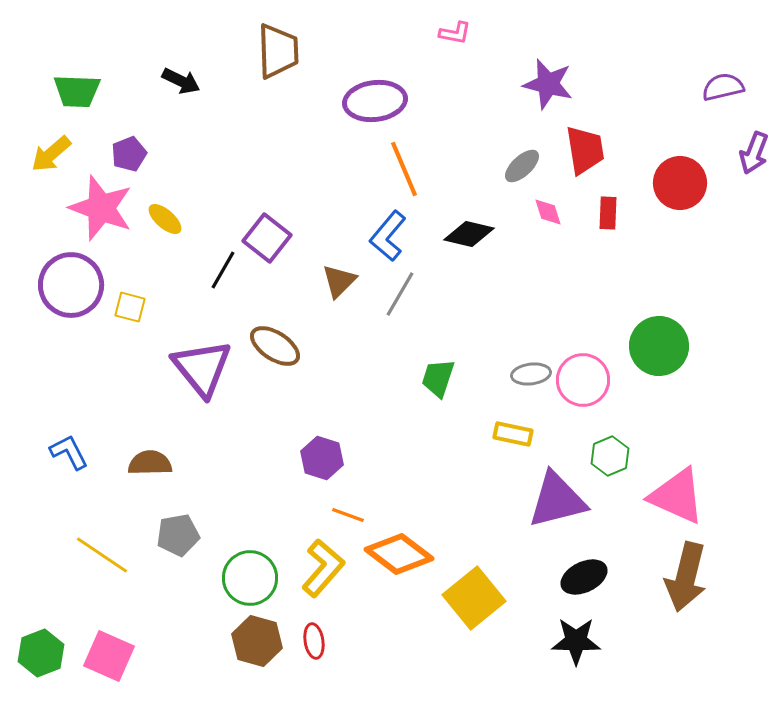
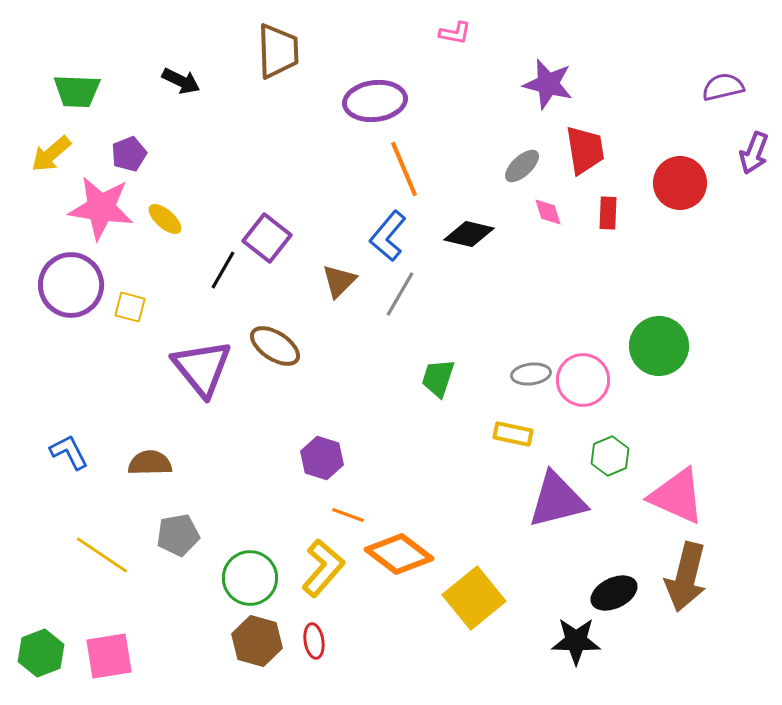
pink star at (101, 208): rotated 12 degrees counterclockwise
black ellipse at (584, 577): moved 30 px right, 16 px down
pink square at (109, 656): rotated 33 degrees counterclockwise
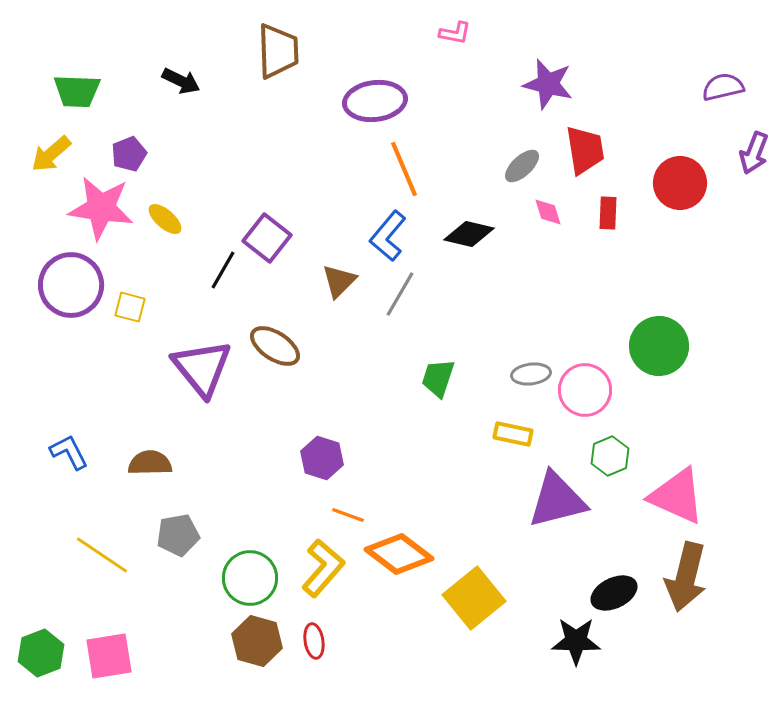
pink circle at (583, 380): moved 2 px right, 10 px down
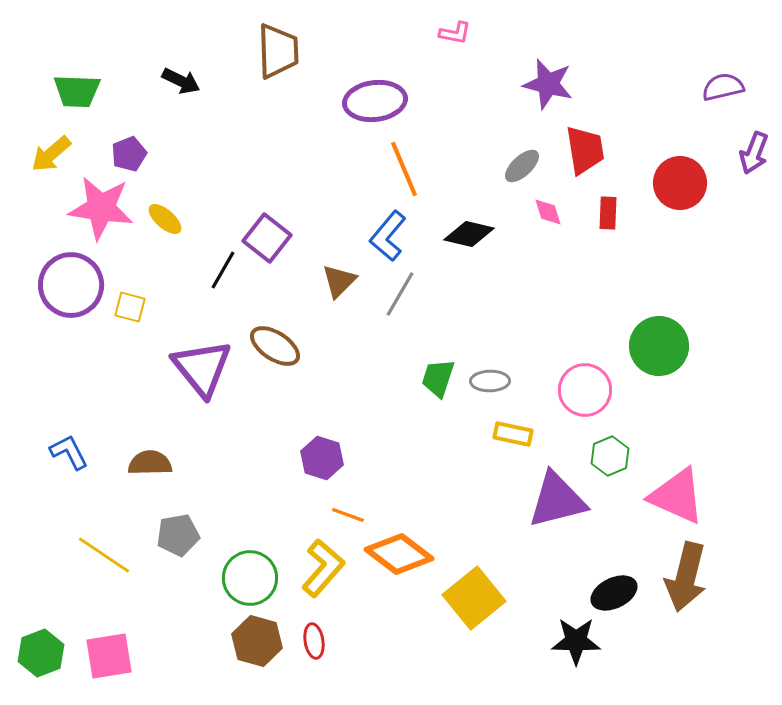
gray ellipse at (531, 374): moved 41 px left, 7 px down; rotated 6 degrees clockwise
yellow line at (102, 555): moved 2 px right
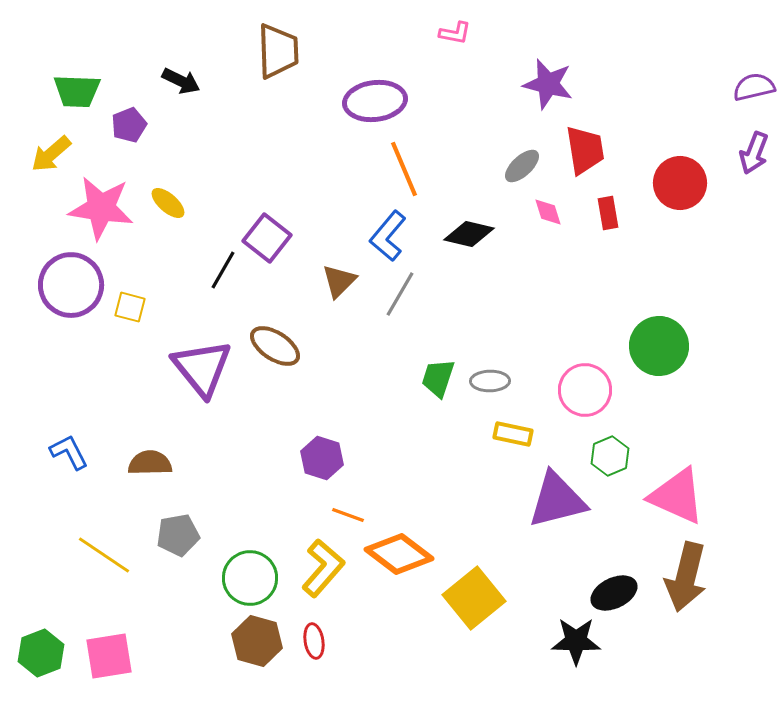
purple semicircle at (723, 87): moved 31 px right
purple pentagon at (129, 154): moved 29 px up
red rectangle at (608, 213): rotated 12 degrees counterclockwise
yellow ellipse at (165, 219): moved 3 px right, 16 px up
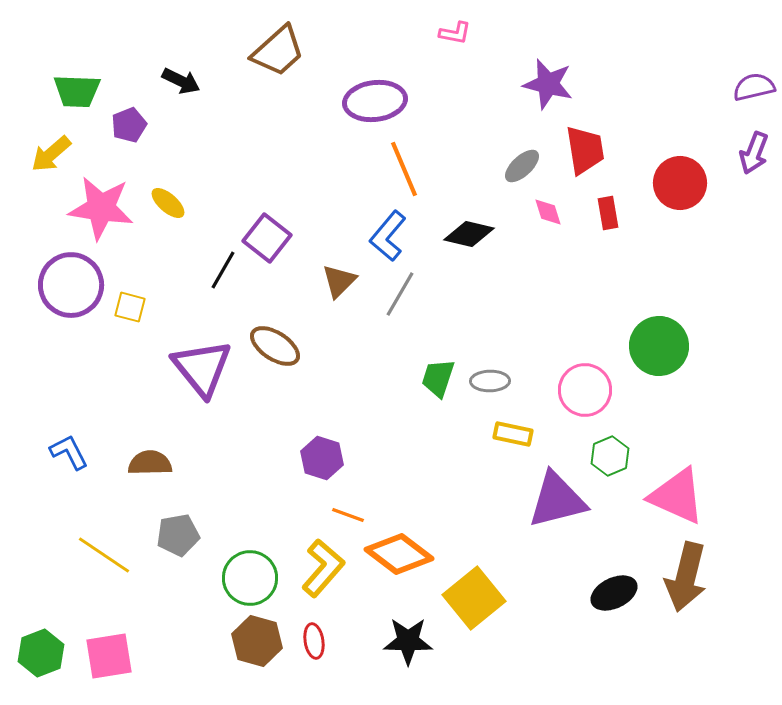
brown trapezoid at (278, 51): rotated 50 degrees clockwise
black star at (576, 641): moved 168 px left
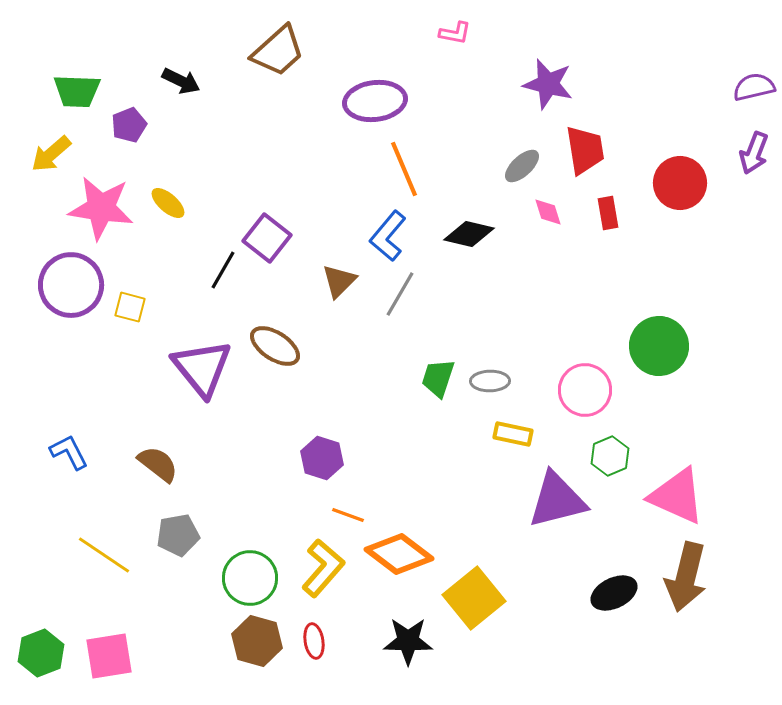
brown semicircle at (150, 463): moved 8 px right, 1 px down; rotated 39 degrees clockwise
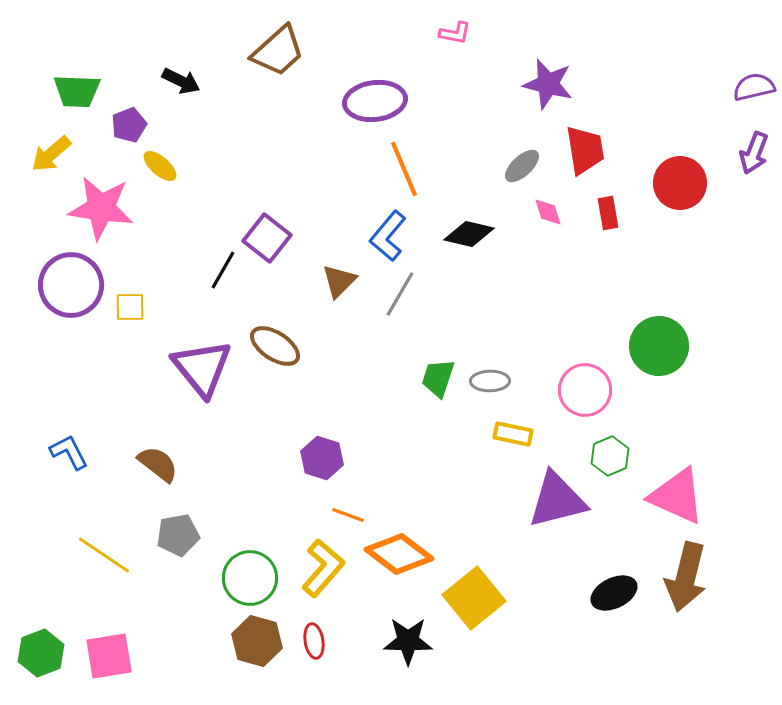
yellow ellipse at (168, 203): moved 8 px left, 37 px up
yellow square at (130, 307): rotated 16 degrees counterclockwise
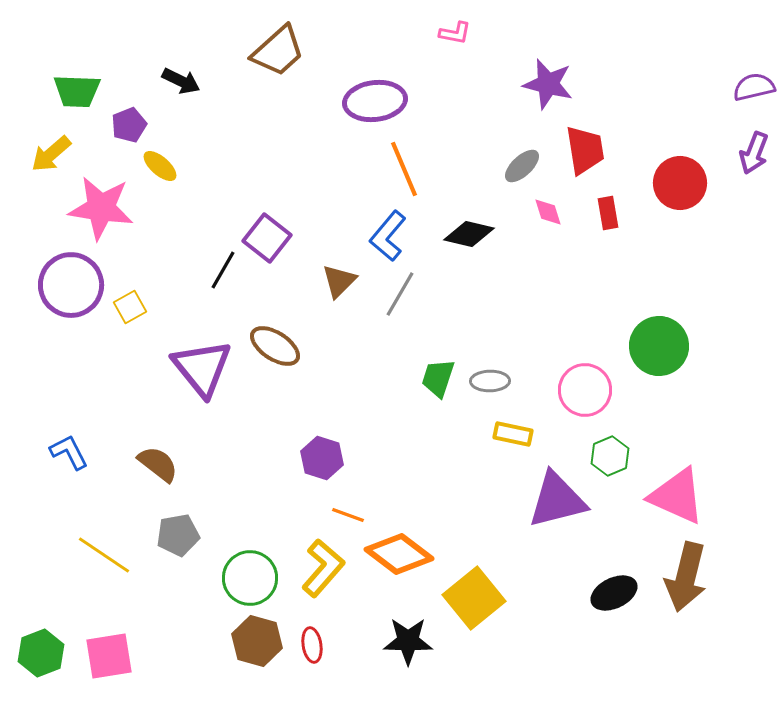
yellow square at (130, 307): rotated 28 degrees counterclockwise
red ellipse at (314, 641): moved 2 px left, 4 px down
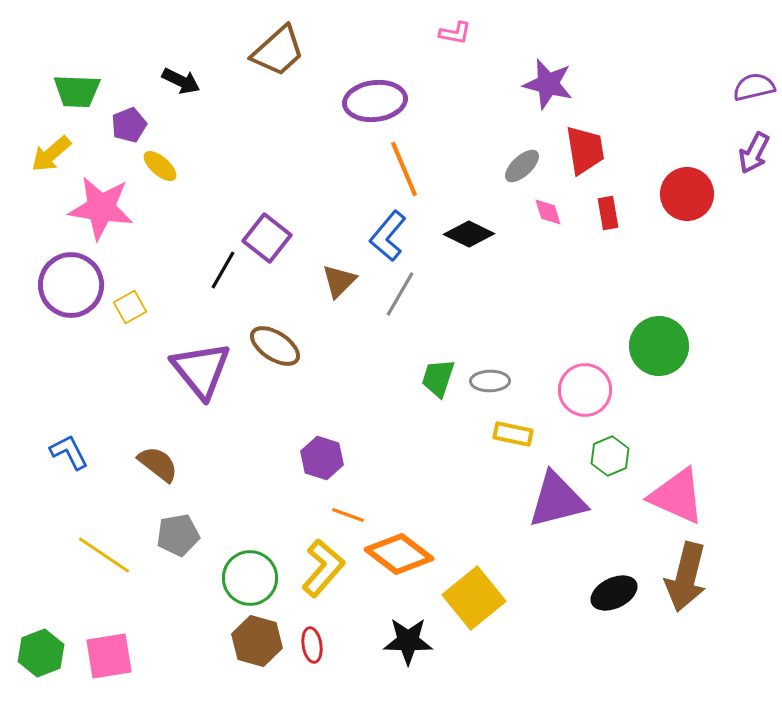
purple arrow at (754, 153): rotated 6 degrees clockwise
red circle at (680, 183): moved 7 px right, 11 px down
black diamond at (469, 234): rotated 12 degrees clockwise
purple triangle at (202, 368): moved 1 px left, 2 px down
